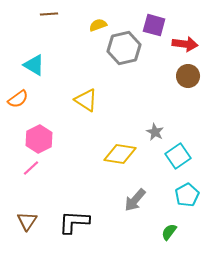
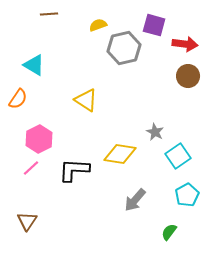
orange semicircle: rotated 20 degrees counterclockwise
black L-shape: moved 52 px up
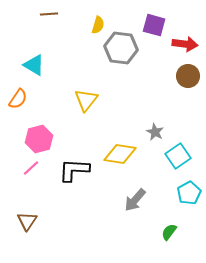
yellow semicircle: rotated 126 degrees clockwise
gray hexagon: moved 3 px left; rotated 20 degrees clockwise
yellow triangle: rotated 35 degrees clockwise
pink hexagon: rotated 12 degrees clockwise
cyan pentagon: moved 2 px right, 2 px up
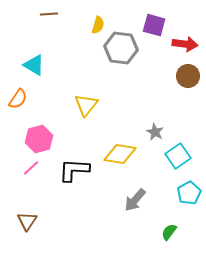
yellow triangle: moved 5 px down
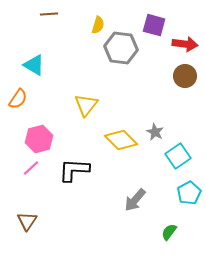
brown circle: moved 3 px left
yellow diamond: moved 1 px right, 14 px up; rotated 36 degrees clockwise
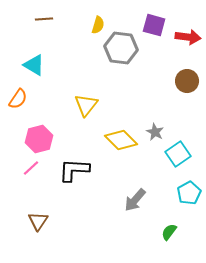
brown line: moved 5 px left, 5 px down
red arrow: moved 3 px right, 7 px up
brown circle: moved 2 px right, 5 px down
cyan square: moved 2 px up
brown triangle: moved 11 px right
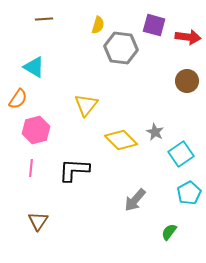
cyan triangle: moved 2 px down
pink hexagon: moved 3 px left, 9 px up
cyan square: moved 3 px right
pink line: rotated 42 degrees counterclockwise
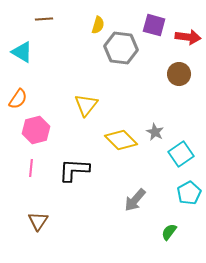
cyan triangle: moved 12 px left, 15 px up
brown circle: moved 8 px left, 7 px up
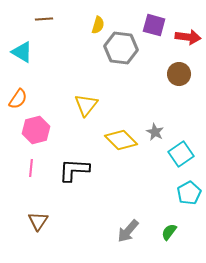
gray arrow: moved 7 px left, 31 px down
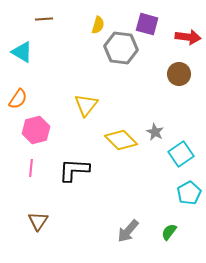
purple square: moved 7 px left, 1 px up
